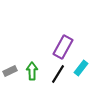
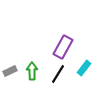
cyan rectangle: moved 3 px right
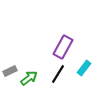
green arrow: moved 3 px left, 7 px down; rotated 54 degrees clockwise
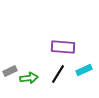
purple rectangle: rotated 65 degrees clockwise
cyan rectangle: moved 2 px down; rotated 28 degrees clockwise
green arrow: rotated 30 degrees clockwise
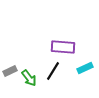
cyan rectangle: moved 1 px right, 2 px up
black line: moved 5 px left, 3 px up
green arrow: rotated 60 degrees clockwise
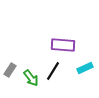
purple rectangle: moved 2 px up
gray rectangle: moved 1 px up; rotated 32 degrees counterclockwise
green arrow: moved 2 px right
